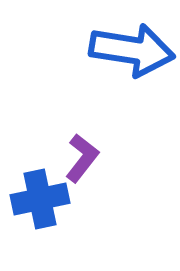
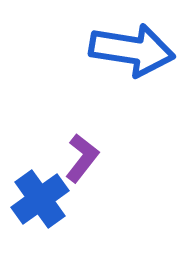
blue cross: rotated 24 degrees counterclockwise
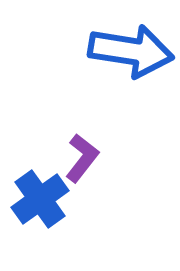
blue arrow: moved 1 px left, 1 px down
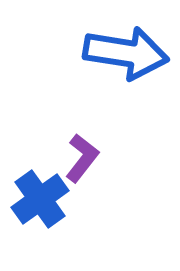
blue arrow: moved 5 px left, 2 px down
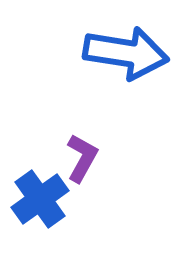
purple L-shape: rotated 9 degrees counterclockwise
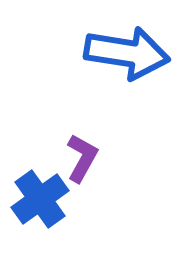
blue arrow: moved 1 px right
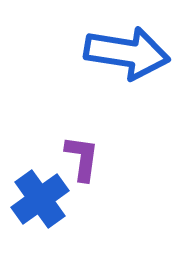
purple L-shape: rotated 21 degrees counterclockwise
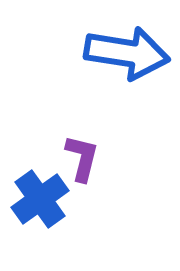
purple L-shape: rotated 6 degrees clockwise
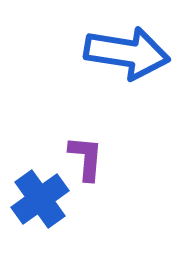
purple L-shape: moved 4 px right; rotated 9 degrees counterclockwise
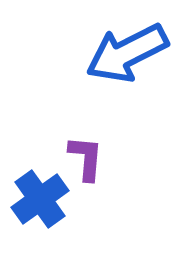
blue arrow: rotated 144 degrees clockwise
